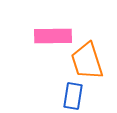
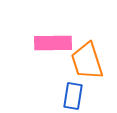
pink rectangle: moved 7 px down
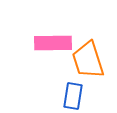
orange trapezoid: moved 1 px right, 1 px up
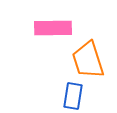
pink rectangle: moved 15 px up
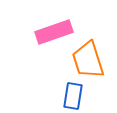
pink rectangle: moved 1 px right, 4 px down; rotated 18 degrees counterclockwise
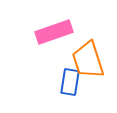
blue rectangle: moved 3 px left, 14 px up
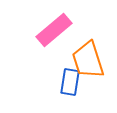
pink rectangle: moved 2 px up; rotated 21 degrees counterclockwise
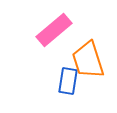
blue rectangle: moved 2 px left, 1 px up
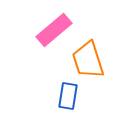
blue rectangle: moved 15 px down
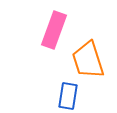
pink rectangle: rotated 30 degrees counterclockwise
